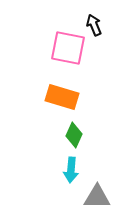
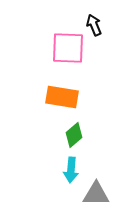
pink square: rotated 9 degrees counterclockwise
orange rectangle: rotated 8 degrees counterclockwise
green diamond: rotated 25 degrees clockwise
gray triangle: moved 1 px left, 3 px up
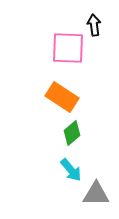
black arrow: rotated 15 degrees clockwise
orange rectangle: rotated 24 degrees clockwise
green diamond: moved 2 px left, 2 px up
cyan arrow: rotated 45 degrees counterclockwise
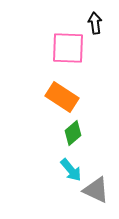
black arrow: moved 1 px right, 2 px up
green diamond: moved 1 px right
gray triangle: moved 4 px up; rotated 24 degrees clockwise
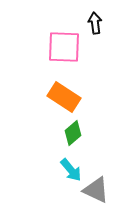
pink square: moved 4 px left, 1 px up
orange rectangle: moved 2 px right
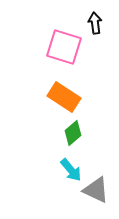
pink square: rotated 15 degrees clockwise
